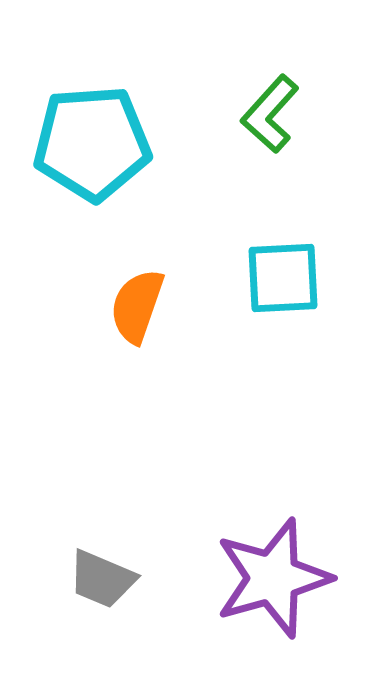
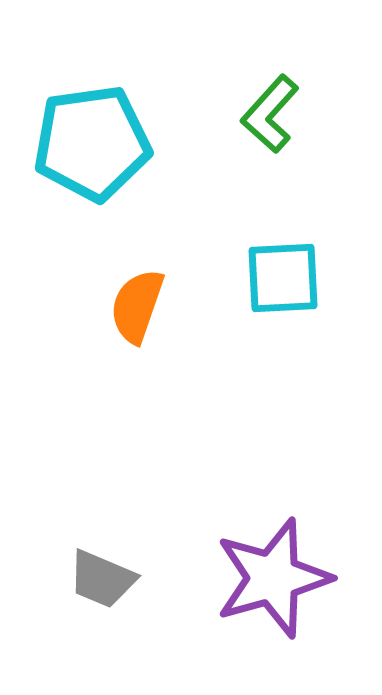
cyan pentagon: rotated 4 degrees counterclockwise
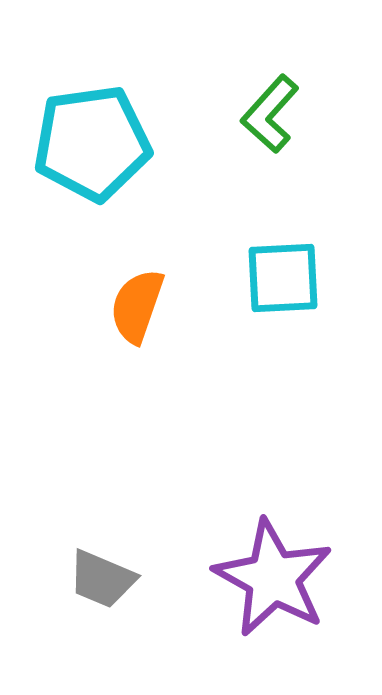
purple star: rotated 27 degrees counterclockwise
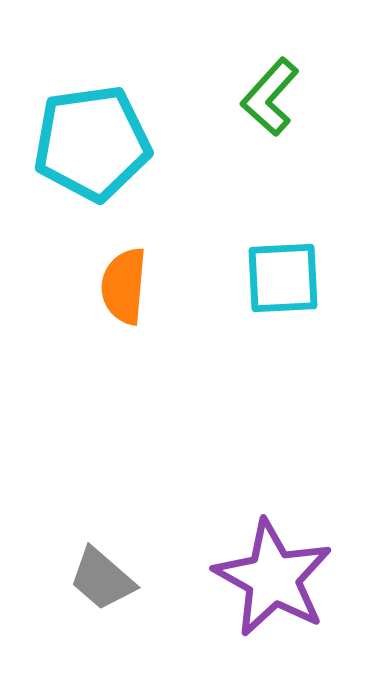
green L-shape: moved 17 px up
orange semicircle: moved 13 px left, 20 px up; rotated 14 degrees counterclockwise
gray trapezoid: rotated 18 degrees clockwise
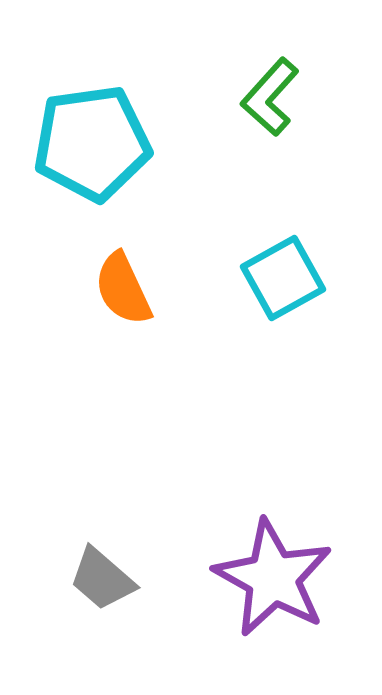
cyan square: rotated 26 degrees counterclockwise
orange semicircle: moved 1 px left, 3 px down; rotated 30 degrees counterclockwise
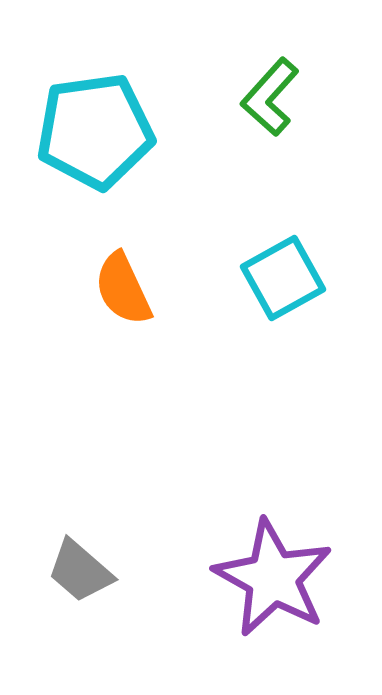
cyan pentagon: moved 3 px right, 12 px up
gray trapezoid: moved 22 px left, 8 px up
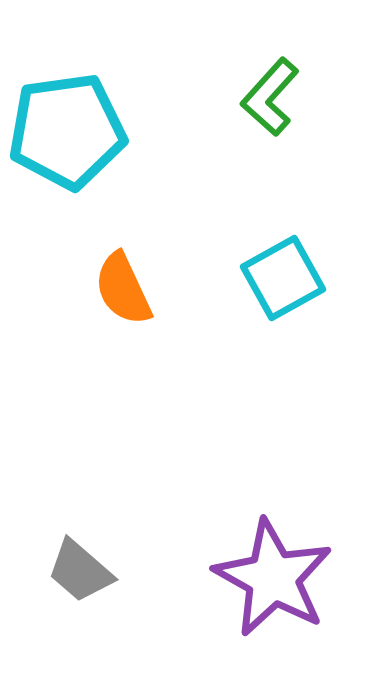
cyan pentagon: moved 28 px left
